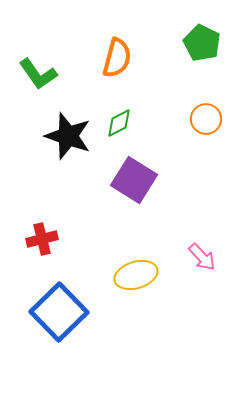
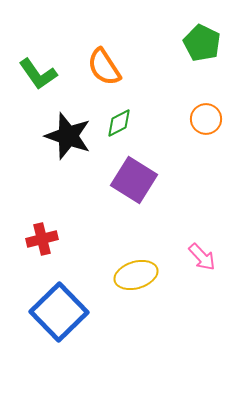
orange semicircle: moved 13 px left, 9 px down; rotated 132 degrees clockwise
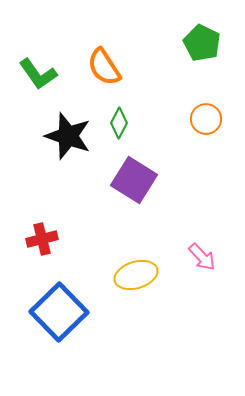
green diamond: rotated 36 degrees counterclockwise
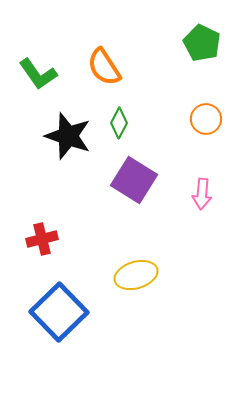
pink arrow: moved 63 px up; rotated 48 degrees clockwise
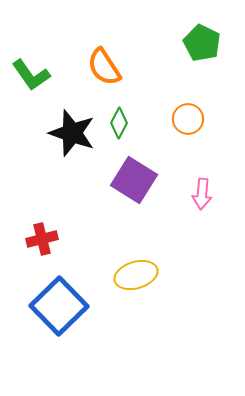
green L-shape: moved 7 px left, 1 px down
orange circle: moved 18 px left
black star: moved 4 px right, 3 px up
blue square: moved 6 px up
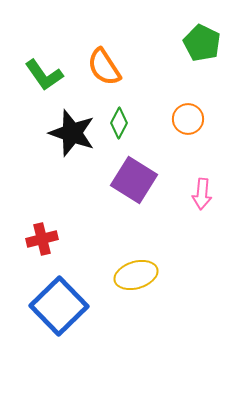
green L-shape: moved 13 px right
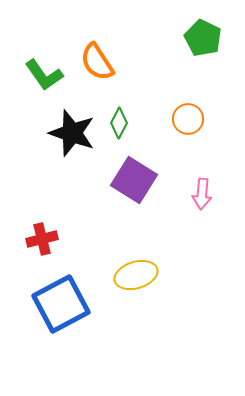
green pentagon: moved 1 px right, 5 px up
orange semicircle: moved 7 px left, 5 px up
blue square: moved 2 px right, 2 px up; rotated 16 degrees clockwise
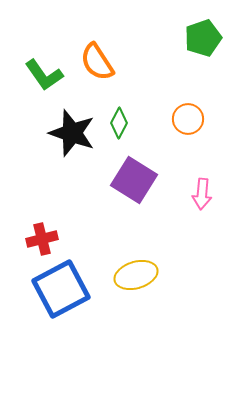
green pentagon: rotated 27 degrees clockwise
blue square: moved 15 px up
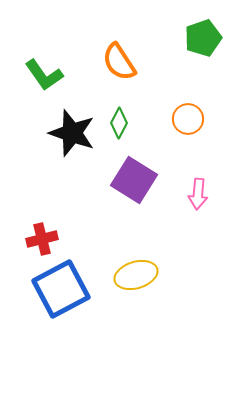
orange semicircle: moved 22 px right
pink arrow: moved 4 px left
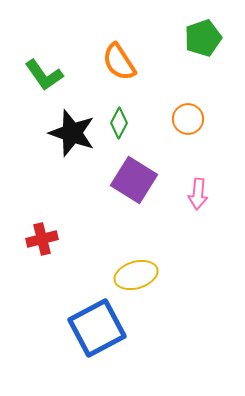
blue square: moved 36 px right, 39 px down
